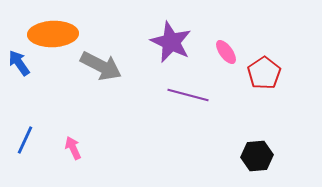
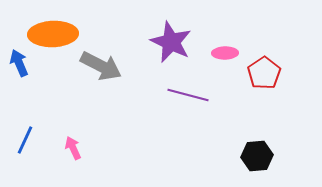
pink ellipse: moved 1 px left, 1 px down; rotated 55 degrees counterclockwise
blue arrow: rotated 12 degrees clockwise
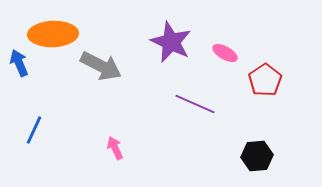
pink ellipse: rotated 30 degrees clockwise
red pentagon: moved 1 px right, 7 px down
purple line: moved 7 px right, 9 px down; rotated 9 degrees clockwise
blue line: moved 9 px right, 10 px up
pink arrow: moved 42 px right
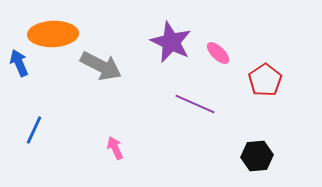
pink ellipse: moved 7 px left; rotated 15 degrees clockwise
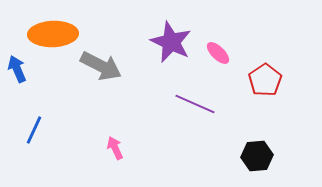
blue arrow: moved 2 px left, 6 px down
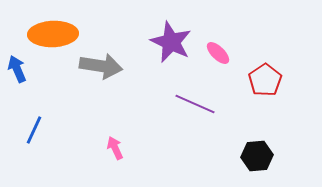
gray arrow: rotated 18 degrees counterclockwise
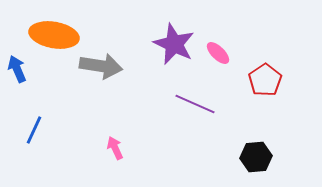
orange ellipse: moved 1 px right, 1 px down; rotated 12 degrees clockwise
purple star: moved 3 px right, 2 px down
black hexagon: moved 1 px left, 1 px down
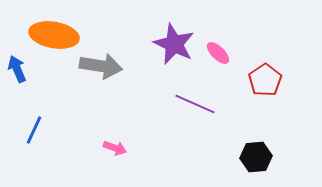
pink arrow: rotated 135 degrees clockwise
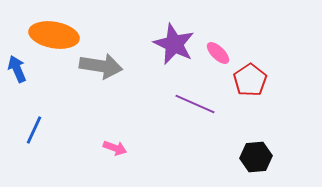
red pentagon: moved 15 px left
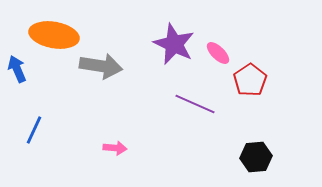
pink arrow: rotated 15 degrees counterclockwise
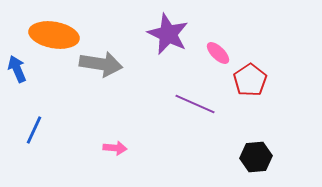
purple star: moved 6 px left, 10 px up
gray arrow: moved 2 px up
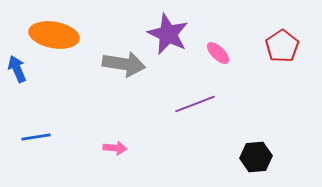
gray arrow: moved 23 px right
red pentagon: moved 32 px right, 34 px up
purple line: rotated 45 degrees counterclockwise
blue line: moved 2 px right, 7 px down; rotated 56 degrees clockwise
